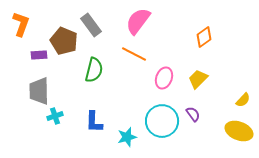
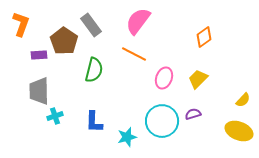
brown pentagon: rotated 12 degrees clockwise
purple semicircle: rotated 70 degrees counterclockwise
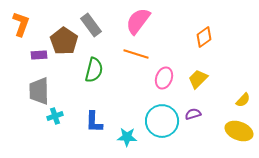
orange line: moved 2 px right; rotated 10 degrees counterclockwise
cyan star: rotated 18 degrees clockwise
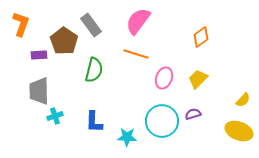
orange diamond: moved 3 px left
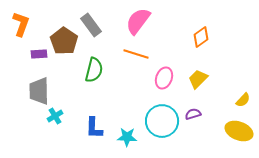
purple rectangle: moved 1 px up
cyan cross: rotated 14 degrees counterclockwise
blue L-shape: moved 6 px down
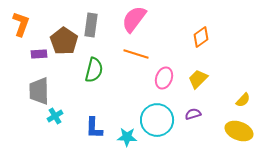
pink semicircle: moved 4 px left, 2 px up
gray rectangle: rotated 45 degrees clockwise
cyan circle: moved 5 px left, 1 px up
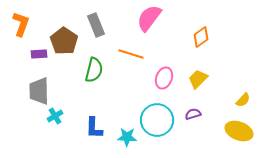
pink semicircle: moved 15 px right, 1 px up
gray rectangle: moved 5 px right; rotated 30 degrees counterclockwise
orange line: moved 5 px left
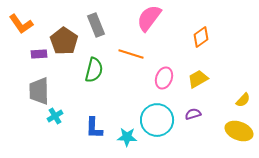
orange L-shape: rotated 125 degrees clockwise
yellow trapezoid: rotated 15 degrees clockwise
